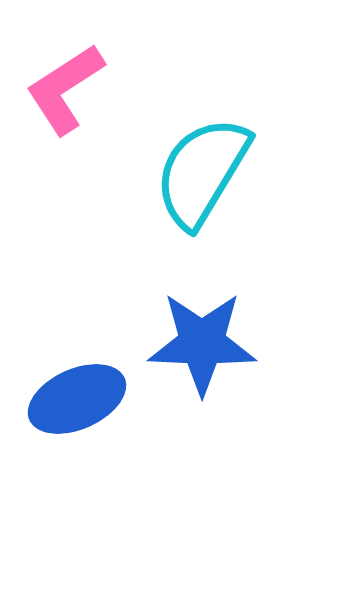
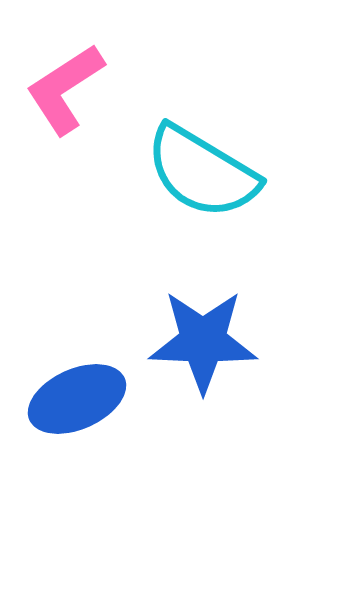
cyan semicircle: rotated 90 degrees counterclockwise
blue star: moved 1 px right, 2 px up
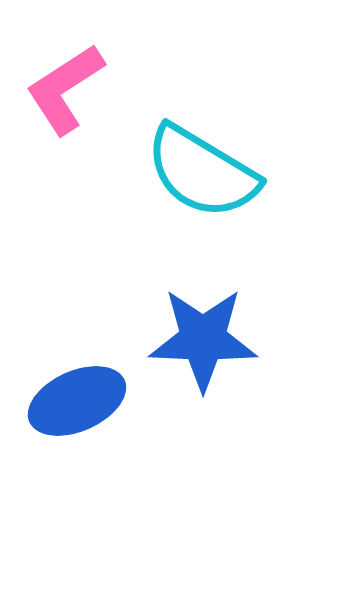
blue star: moved 2 px up
blue ellipse: moved 2 px down
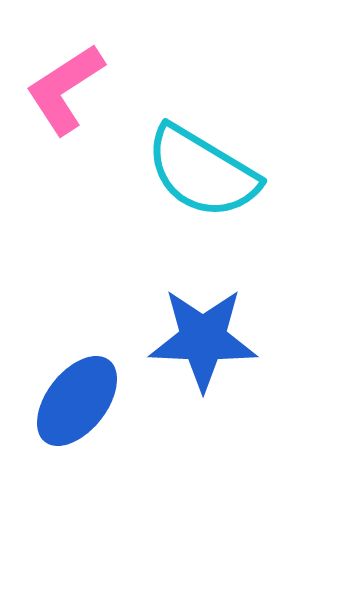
blue ellipse: rotated 28 degrees counterclockwise
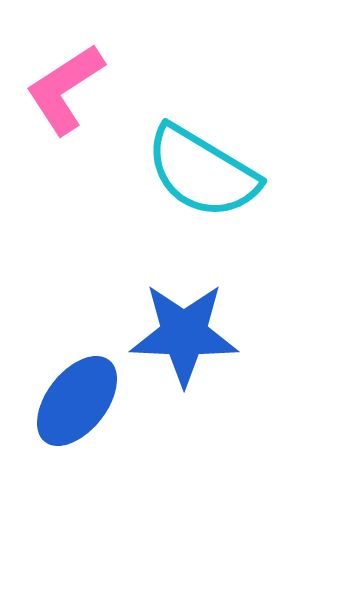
blue star: moved 19 px left, 5 px up
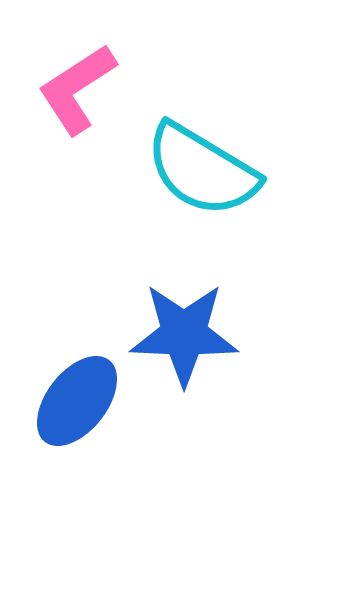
pink L-shape: moved 12 px right
cyan semicircle: moved 2 px up
